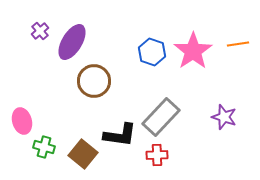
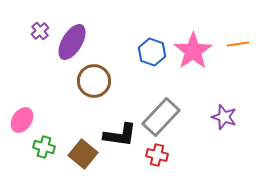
pink ellipse: moved 1 px up; rotated 50 degrees clockwise
red cross: rotated 15 degrees clockwise
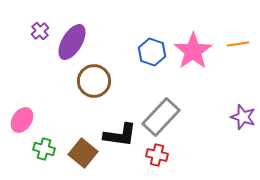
purple star: moved 19 px right
green cross: moved 2 px down
brown square: moved 1 px up
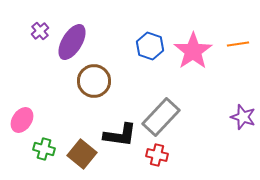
blue hexagon: moved 2 px left, 6 px up
brown square: moved 1 px left, 1 px down
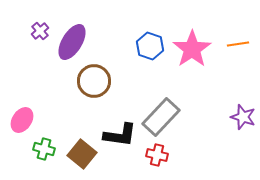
pink star: moved 1 px left, 2 px up
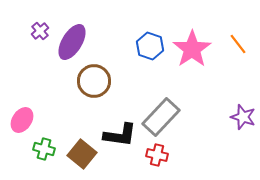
orange line: rotated 60 degrees clockwise
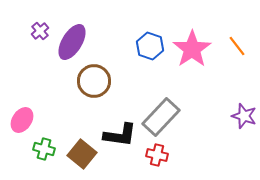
orange line: moved 1 px left, 2 px down
purple star: moved 1 px right, 1 px up
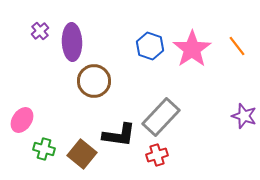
purple ellipse: rotated 33 degrees counterclockwise
black L-shape: moved 1 px left
red cross: rotated 30 degrees counterclockwise
